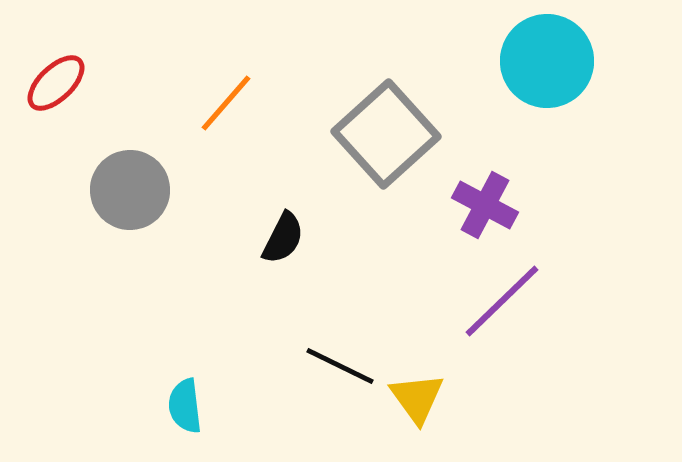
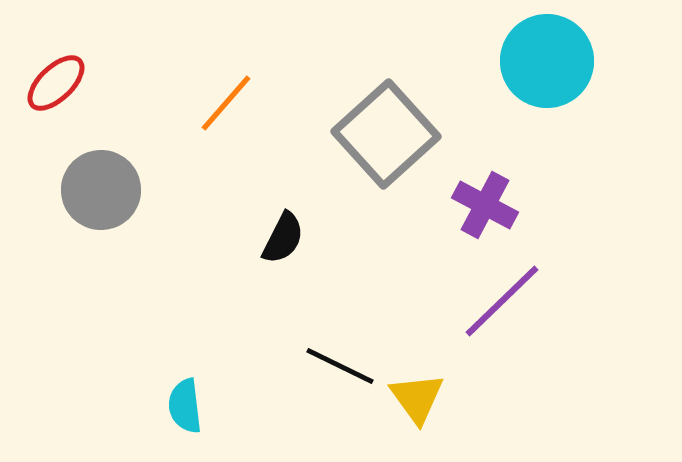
gray circle: moved 29 px left
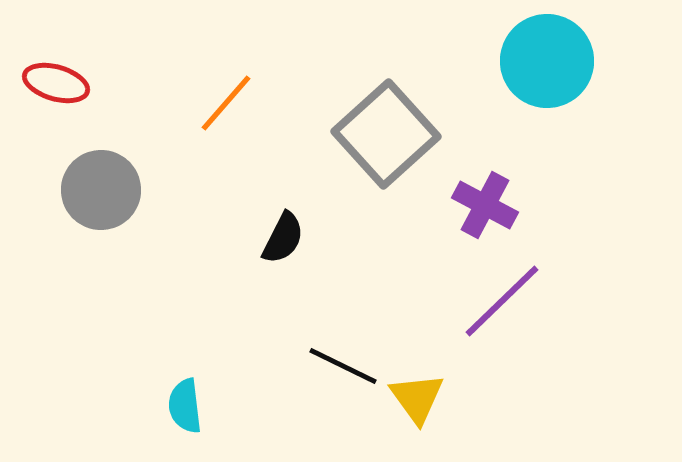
red ellipse: rotated 60 degrees clockwise
black line: moved 3 px right
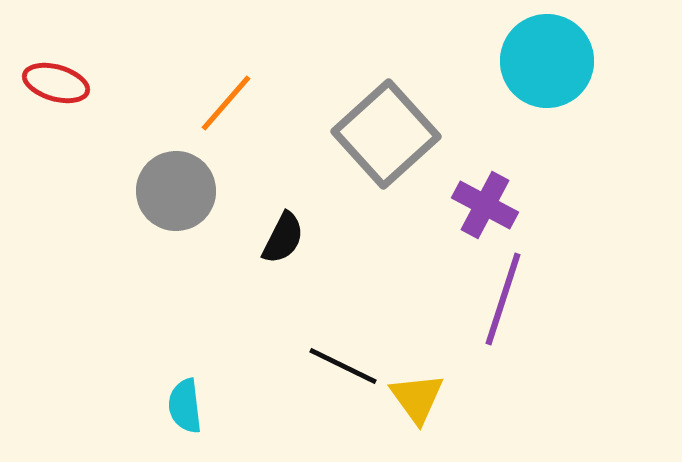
gray circle: moved 75 px right, 1 px down
purple line: moved 1 px right, 2 px up; rotated 28 degrees counterclockwise
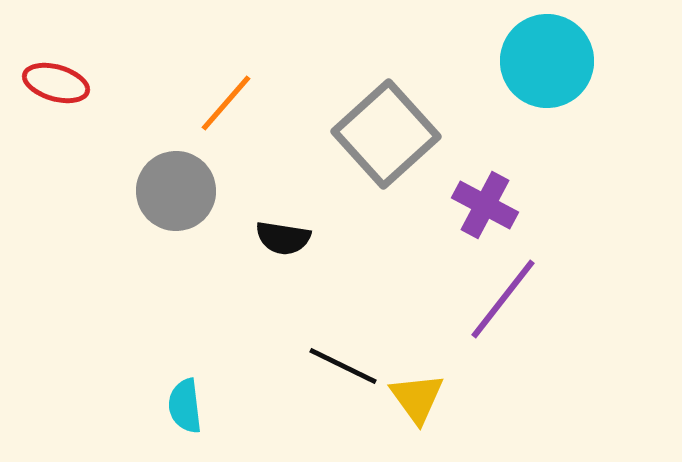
black semicircle: rotated 72 degrees clockwise
purple line: rotated 20 degrees clockwise
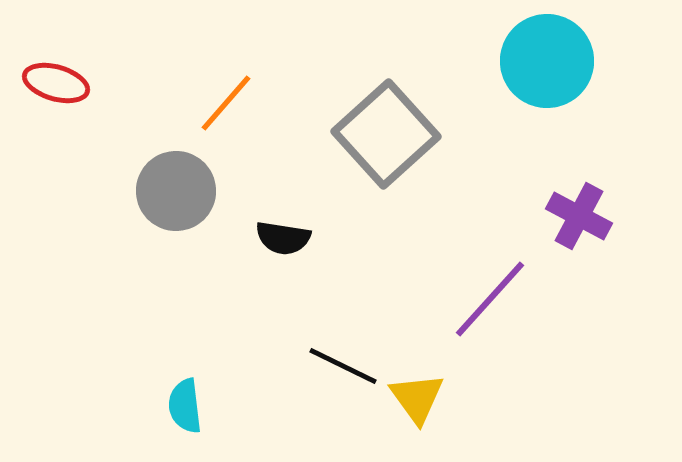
purple cross: moved 94 px right, 11 px down
purple line: moved 13 px left; rotated 4 degrees clockwise
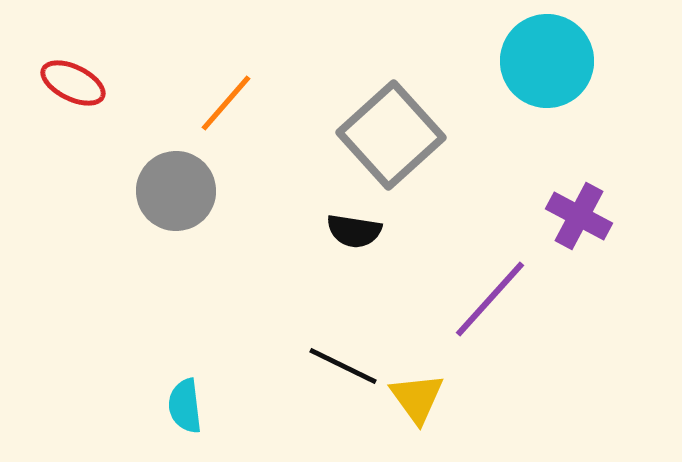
red ellipse: moved 17 px right; rotated 10 degrees clockwise
gray square: moved 5 px right, 1 px down
black semicircle: moved 71 px right, 7 px up
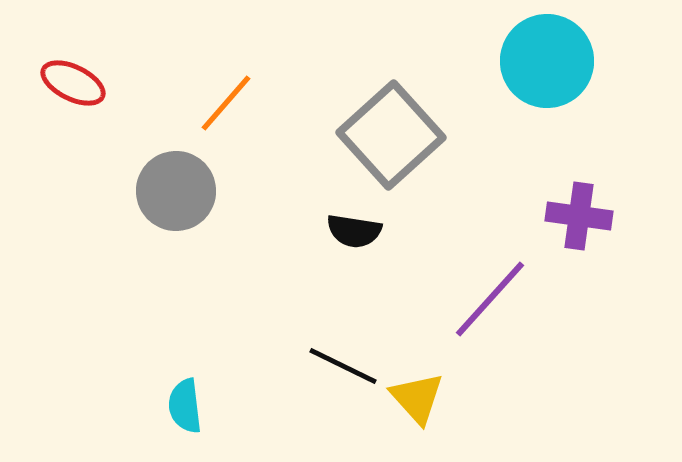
purple cross: rotated 20 degrees counterclockwise
yellow triangle: rotated 6 degrees counterclockwise
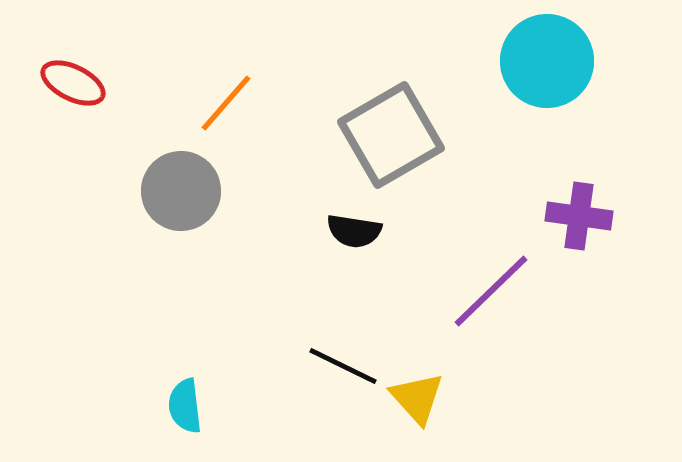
gray square: rotated 12 degrees clockwise
gray circle: moved 5 px right
purple line: moved 1 px right, 8 px up; rotated 4 degrees clockwise
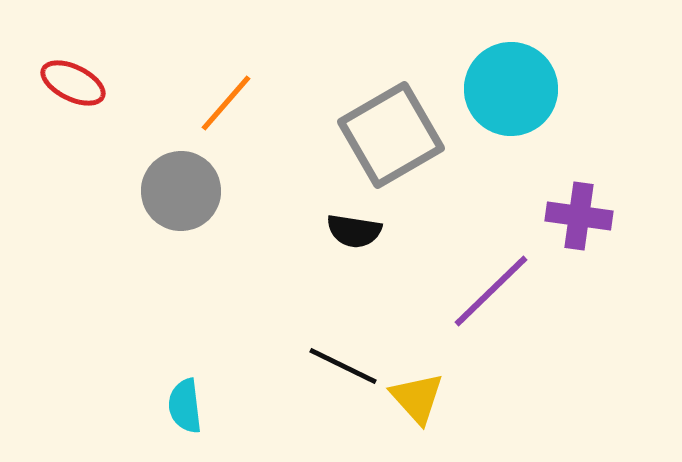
cyan circle: moved 36 px left, 28 px down
